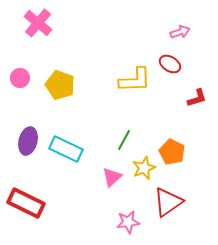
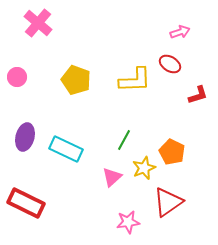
pink circle: moved 3 px left, 1 px up
yellow pentagon: moved 16 px right, 5 px up
red L-shape: moved 1 px right, 3 px up
purple ellipse: moved 3 px left, 4 px up
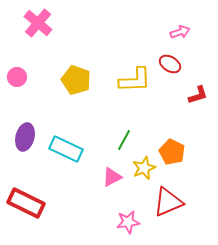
pink triangle: rotated 15 degrees clockwise
red triangle: rotated 12 degrees clockwise
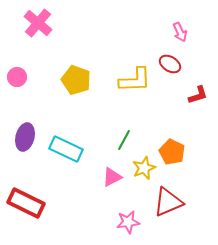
pink arrow: rotated 84 degrees clockwise
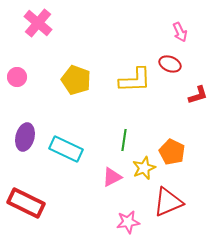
red ellipse: rotated 10 degrees counterclockwise
green line: rotated 20 degrees counterclockwise
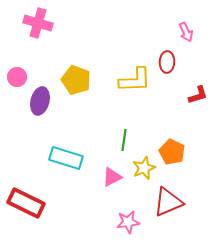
pink cross: rotated 24 degrees counterclockwise
pink arrow: moved 6 px right
red ellipse: moved 3 px left, 2 px up; rotated 70 degrees clockwise
purple ellipse: moved 15 px right, 36 px up
cyan rectangle: moved 9 px down; rotated 8 degrees counterclockwise
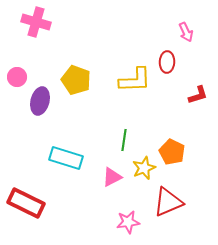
pink cross: moved 2 px left, 1 px up
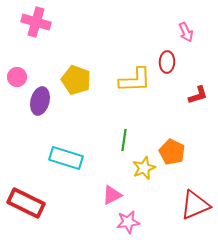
pink triangle: moved 18 px down
red triangle: moved 27 px right, 3 px down
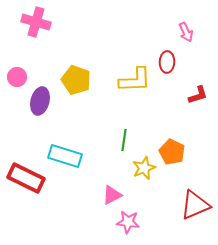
cyan rectangle: moved 1 px left, 2 px up
red rectangle: moved 25 px up
pink star: rotated 15 degrees clockwise
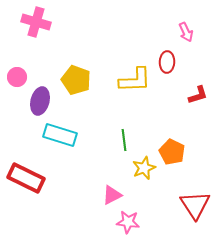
green line: rotated 15 degrees counterclockwise
cyan rectangle: moved 5 px left, 21 px up
red triangle: rotated 40 degrees counterclockwise
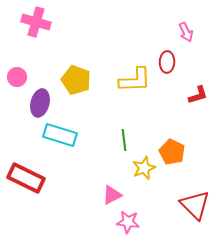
purple ellipse: moved 2 px down
red triangle: rotated 12 degrees counterclockwise
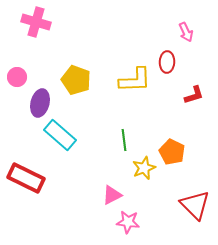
red L-shape: moved 4 px left
cyan rectangle: rotated 24 degrees clockwise
